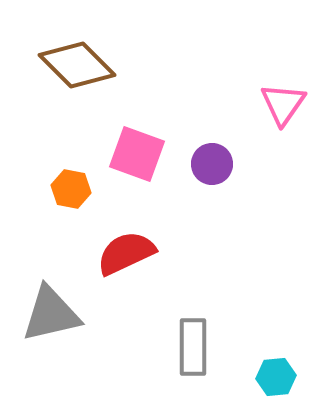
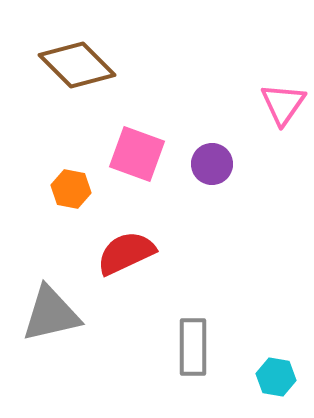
cyan hexagon: rotated 15 degrees clockwise
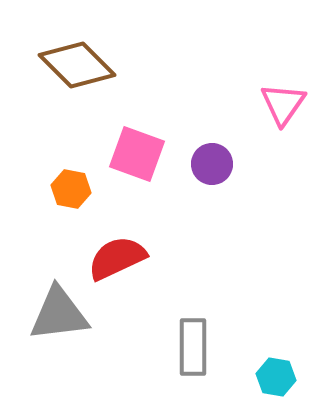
red semicircle: moved 9 px left, 5 px down
gray triangle: moved 8 px right; rotated 6 degrees clockwise
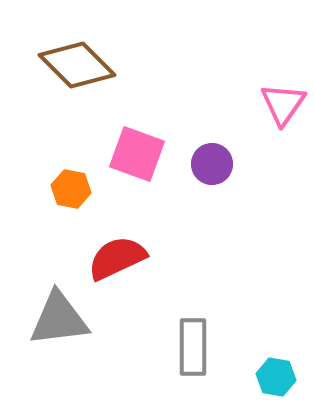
gray triangle: moved 5 px down
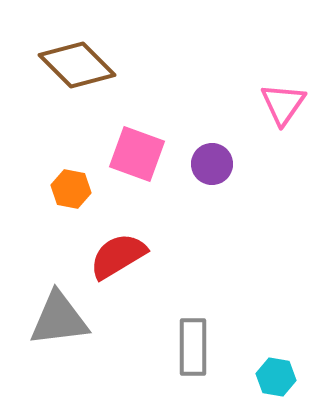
red semicircle: moved 1 px right, 2 px up; rotated 6 degrees counterclockwise
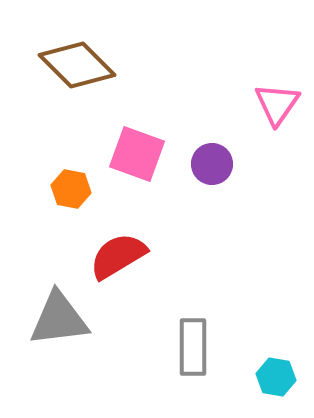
pink triangle: moved 6 px left
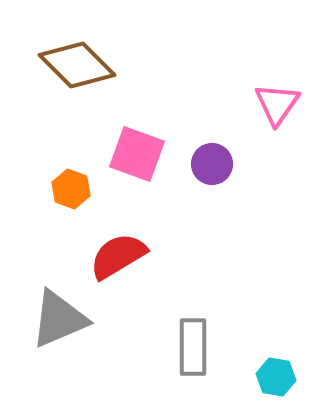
orange hexagon: rotated 9 degrees clockwise
gray triangle: rotated 16 degrees counterclockwise
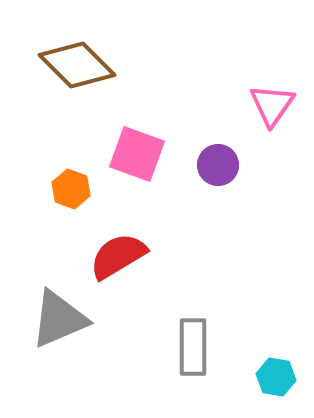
pink triangle: moved 5 px left, 1 px down
purple circle: moved 6 px right, 1 px down
